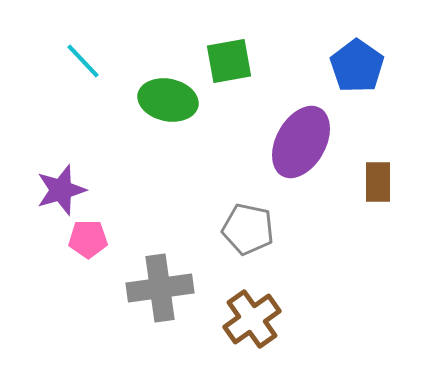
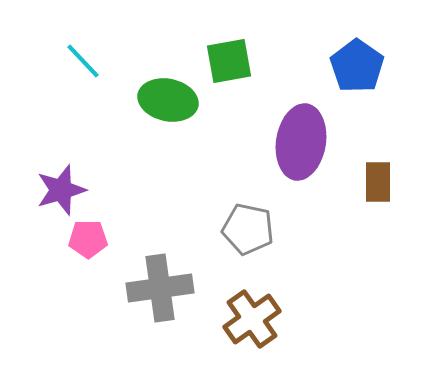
purple ellipse: rotated 20 degrees counterclockwise
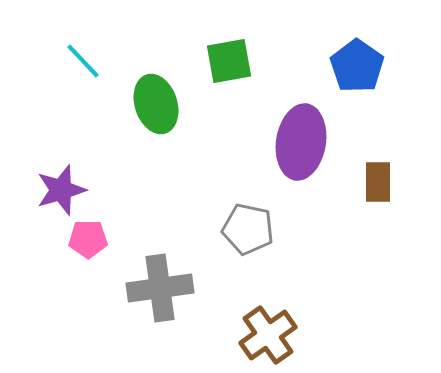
green ellipse: moved 12 px left, 4 px down; rotated 60 degrees clockwise
brown cross: moved 16 px right, 16 px down
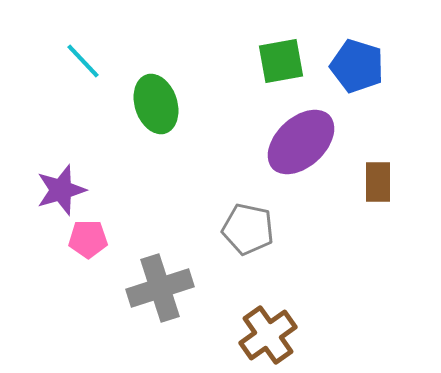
green square: moved 52 px right
blue pentagon: rotated 18 degrees counterclockwise
purple ellipse: rotated 38 degrees clockwise
gray cross: rotated 10 degrees counterclockwise
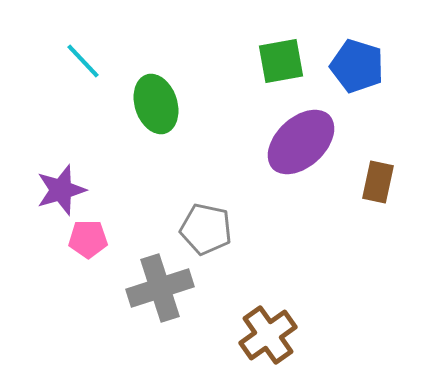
brown rectangle: rotated 12 degrees clockwise
gray pentagon: moved 42 px left
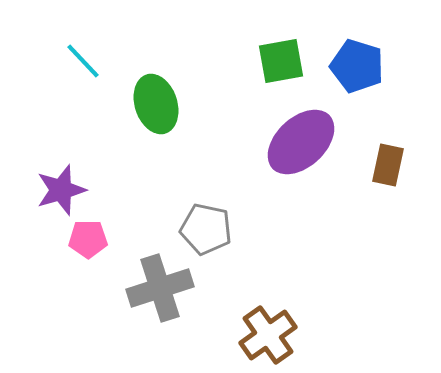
brown rectangle: moved 10 px right, 17 px up
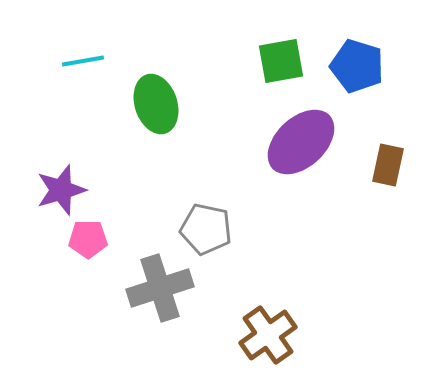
cyan line: rotated 57 degrees counterclockwise
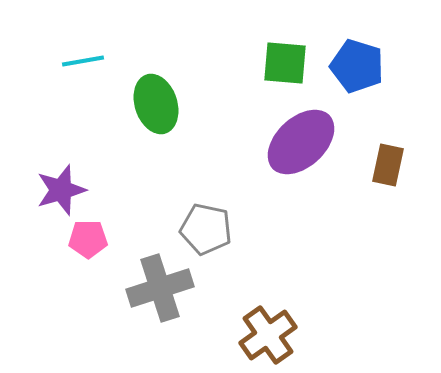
green square: moved 4 px right, 2 px down; rotated 15 degrees clockwise
